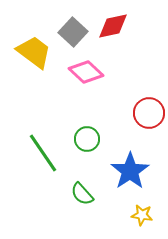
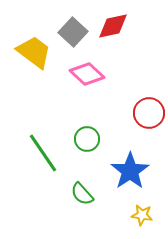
pink diamond: moved 1 px right, 2 px down
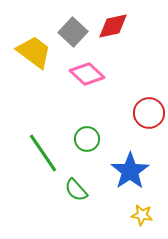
green semicircle: moved 6 px left, 4 px up
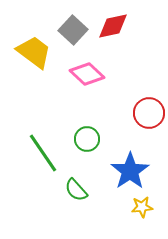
gray square: moved 2 px up
yellow star: moved 8 px up; rotated 15 degrees counterclockwise
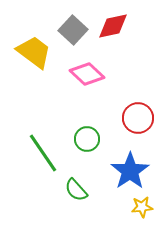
red circle: moved 11 px left, 5 px down
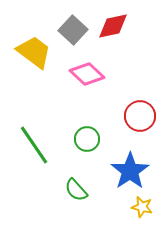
red circle: moved 2 px right, 2 px up
green line: moved 9 px left, 8 px up
yellow star: rotated 20 degrees clockwise
